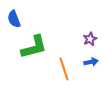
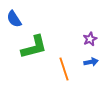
blue semicircle: rotated 12 degrees counterclockwise
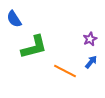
blue arrow: rotated 40 degrees counterclockwise
orange line: moved 1 px right, 2 px down; rotated 45 degrees counterclockwise
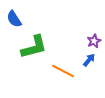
purple star: moved 4 px right, 2 px down
blue arrow: moved 2 px left, 2 px up
orange line: moved 2 px left
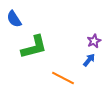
orange line: moved 7 px down
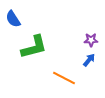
blue semicircle: moved 1 px left
purple star: moved 3 px left, 1 px up; rotated 24 degrees clockwise
orange line: moved 1 px right
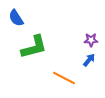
blue semicircle: moved 3 px right, 1 px up
